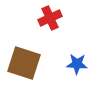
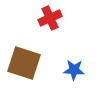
blue star: moved 3 px left, 6 px down
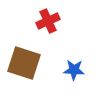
red cross: moved 2 px left, 3 px down
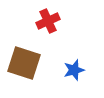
blue star: rotated 20 degrees counterclockwise
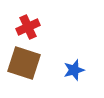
red cross: moved 20 px left, 6 px down
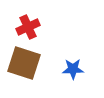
blue star: moved 1 px left, 1 px up; rotated 15 degrees clockwise
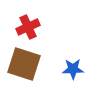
brown square: moved 1 px down
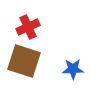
brown square: moved 3 px up
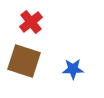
red cross: moved 3 px right, 5 px up; rotated 15 degrees counterclockwise
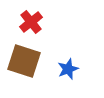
blue star: moved 5 px left; rotated 20 degrees counterclockwise
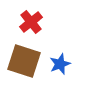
blue star: moved 8 px left, 5 px up
